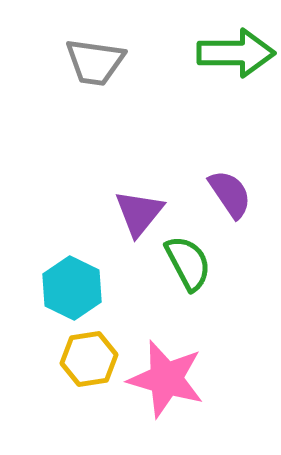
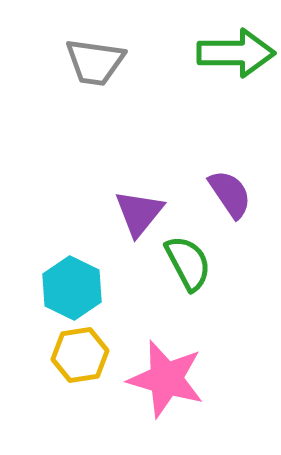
yellow hexagon: moved 9 px left, 4 px up
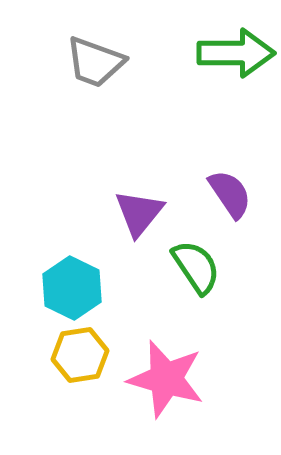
gray trapezoid: rotated 12 degrees clockwise
green semicircle: moved 8 px right, 4 px down; rotated 6 degrees counterclockwise
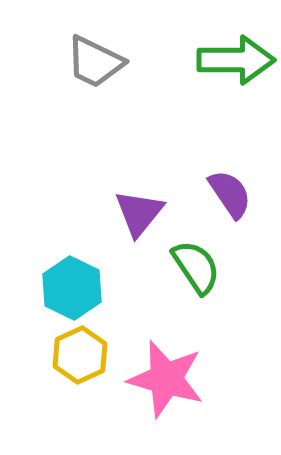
green arrow: moved 7 px down
gray trapezoid: rotated 6 degrees clockwise
yellow hexagon: rotated 16 degrees counterclockwise
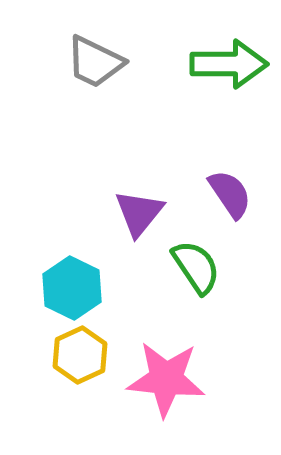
green arrow: moved 7 px left, 4 px down
pink star: rotated 10 degrees counterclockwise
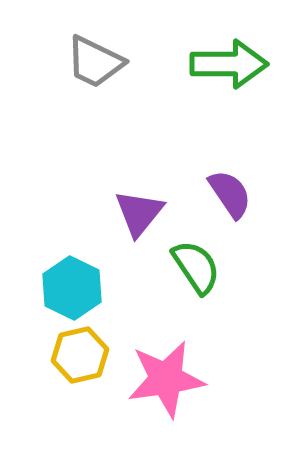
yellow hexagon: rotated 12 degrees clockwise
pink star: rotated 14 degrees counterclockwise
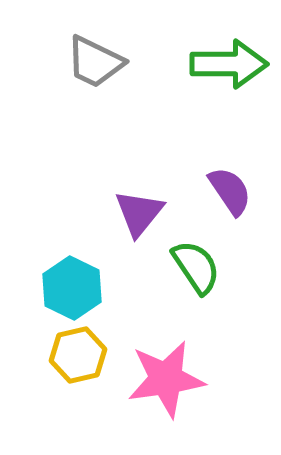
purple semicircle: moved 3 px up
yellow hexagon: moved 2 px left
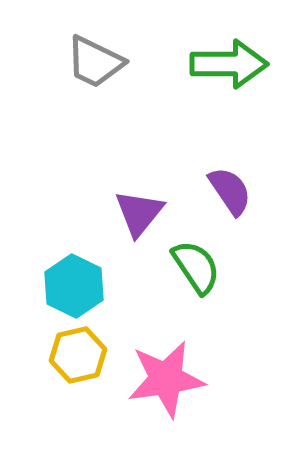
cyan hexagon: moved 2 px right, 2 px up
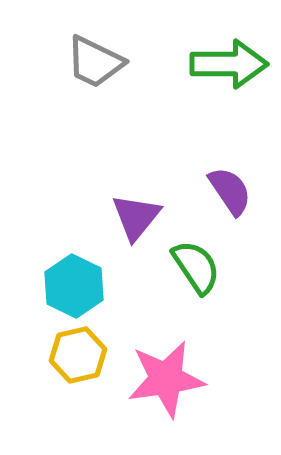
purple triangle: moved 3 px left, 4 px down
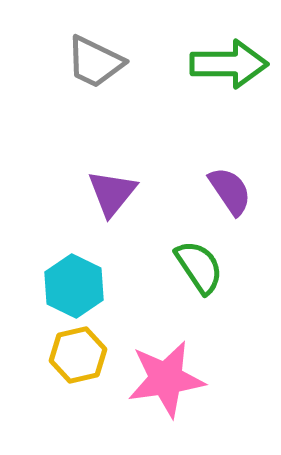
purple triangle: moved 24 px left, 24 px up
green semicircle: moved 3 px right
